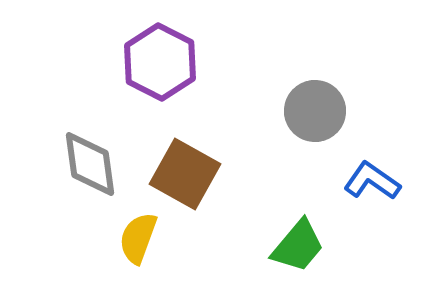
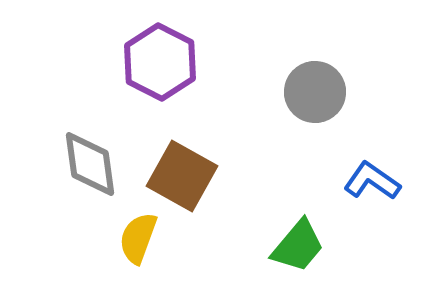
gray circle: moved 19 px up
brown square: moved 3 px left, 2 px down
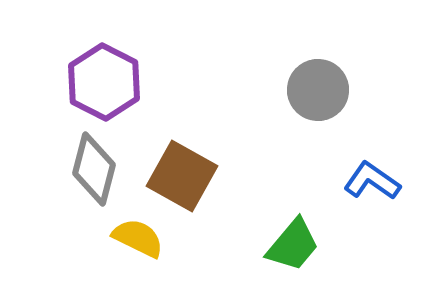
purple hexagon: moved 56 px left, 20 px down
gray circle: moved 3 px right, 2 px up
gray diamond: moved 4 px right, 5 px down; rotated 22 degrees clockwise
yellow semicircle: rotated 96 degrees clockwise
green trapezoid: moved 5 px left, 1 px up
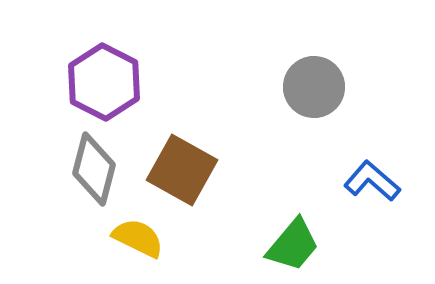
gray circle: moved 4 px left, 3 px up
brown square: moved 6 px up
blue L-shape: rotated 6 degrees clockwise
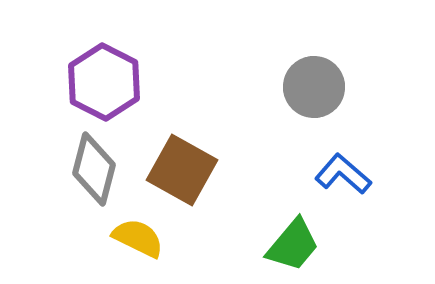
blue L-shape: moved 29 px left, 7 px up
